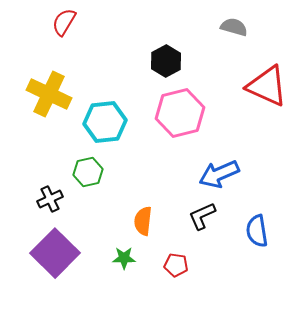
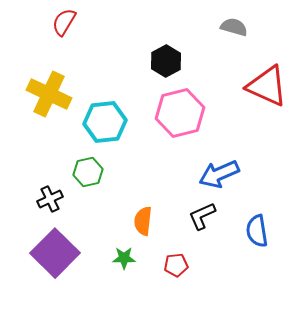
red pentagon: rotated 15 degrees counterclockwise
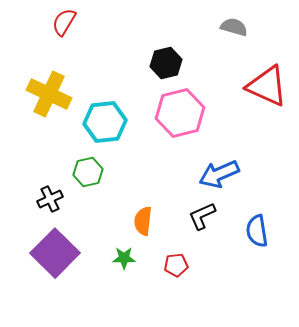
black hexagon: moved 2 px down; rotated 16 degrees clockwise
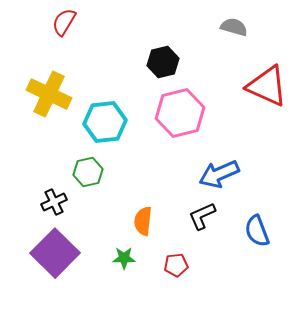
black hexagon: moved 3 px left, 1 px up
black cross: moved 4 px right, 3 px down
blue semicircle: rotated 12 degrees counterclockwise
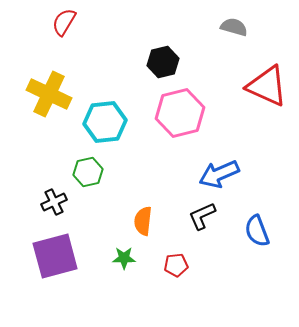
purple square: moved 3 px down; rotated 30 degrees clockwise
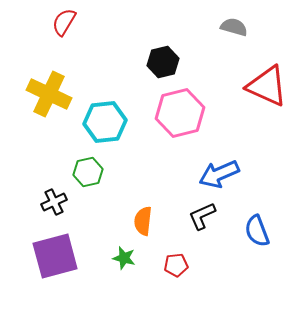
green star: rotated 15 degrees clockwise
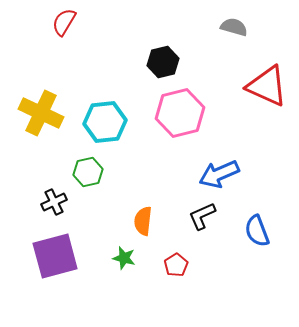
yellow cross: moved 8 px left, 19 px down
red pentagon: rotated 25 degrees counterclockwise
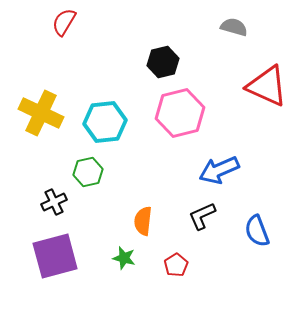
blue arrow: moved 4 px up
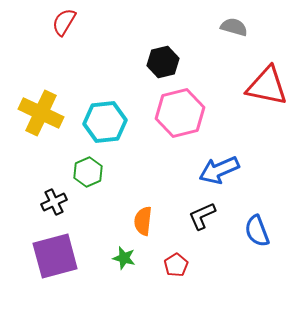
red triangle: rotated 12 degrees counterclockwise
green hexagon: rotated 12 degrees counterclockwise
